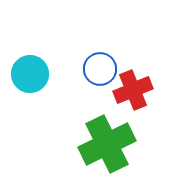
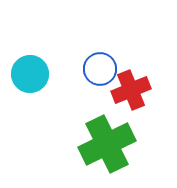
red cross: moved 2 px left
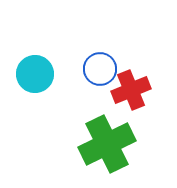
cyan circle: moved 5 px right
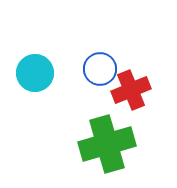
cyan circle: moved 1 px up
green cross: rotated 10 degrees clockwise
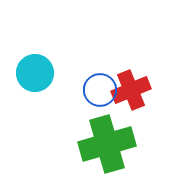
blue circle: moved 21 px down
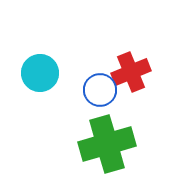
cyan circle: moved 5 px right
red cross: moved 18 px up
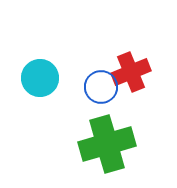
cyan circle: moved 5 px down
blue circle: moved 1 px right, 3 px up
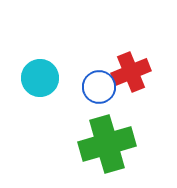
blue circle: moved 2 px left
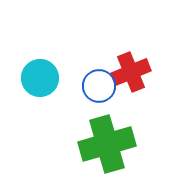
blue circle: moved 1 px up
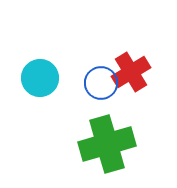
red cross: rotated 9 degrees counterclockwise
blue circle: moved 2 px right, 3 px up
